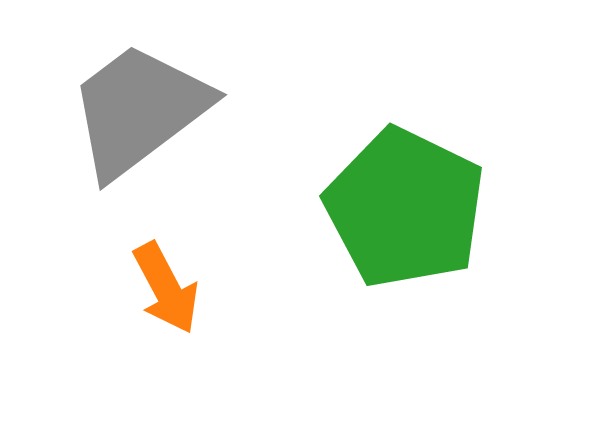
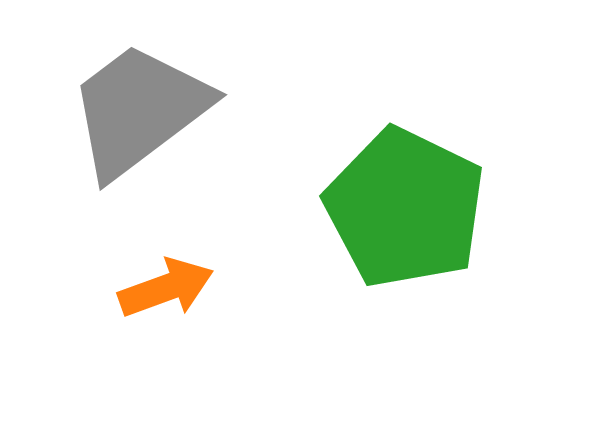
orange arrow: rotated 82 degrees counterclockwise
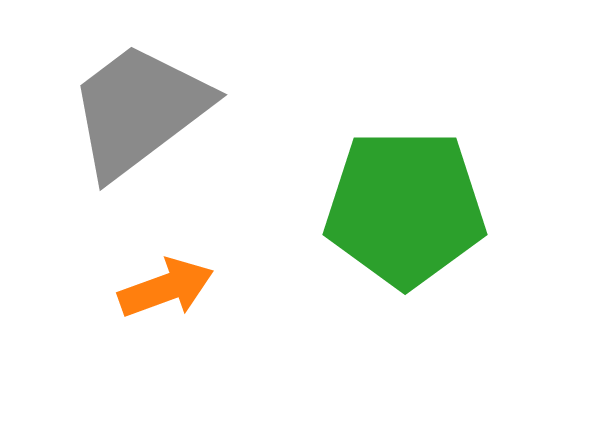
green pentagon: rotated 26 degrees counterclockwise
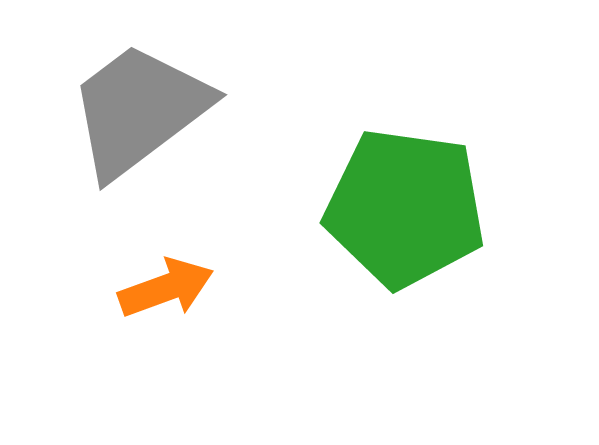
green pentagon: rotated 8 degrees clockwise
